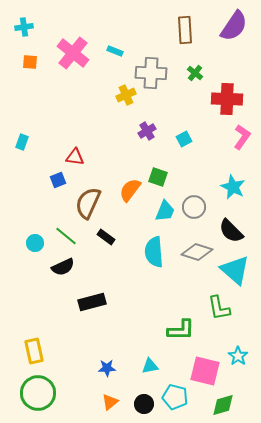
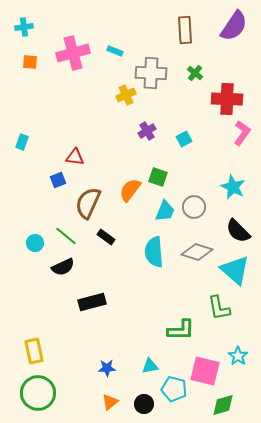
pink cross at (73, 53): rotated 36 degrees clockwise
pink L-shape at (242, 137): moved 4 px up
black semicircle at (231, 231): moved 7 px right
cyan pentagon at (175, 397): moved 1 px left, 8 px up
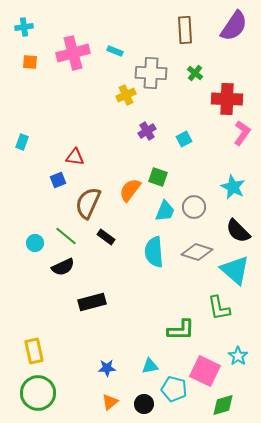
pink square at (205, 371): rotated 12 degrees clockwise
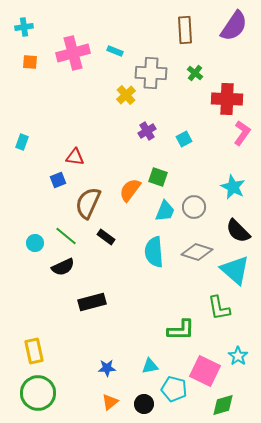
yellow cross at (126, 95): rotated 18 degrees counterclockwise
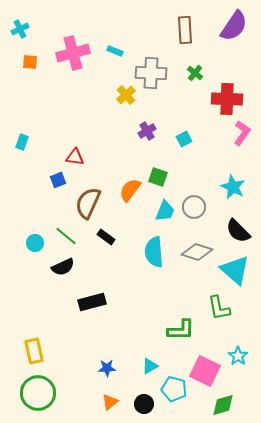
cyan cross at (24, 27): moved 4 px left, 2 px down; rotated 18 degrees counterclockwise
cyan triangle at (150, 366): rotated 18 degrees counterclockwise
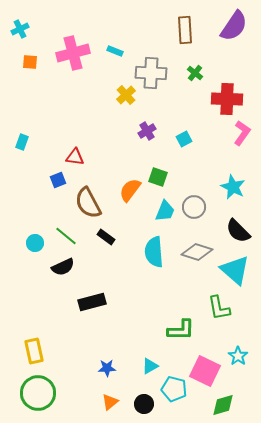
brown semicircle at (88, 203): rotated 52 degrees counterclockwise
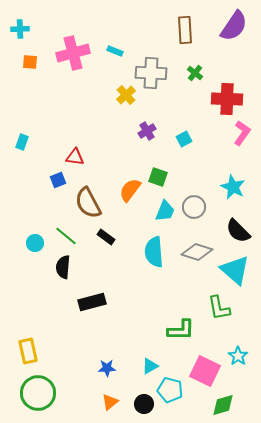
cyan cross at (20, 29): rotated 24 degrees clockwise
black semicircle at (63, 267): rotated 120 degrees clockwise
yellow rectangle at (34, 351): moved 6 px left
cyan pentagon at (174, 389): moved 4 px left, 1 px down
